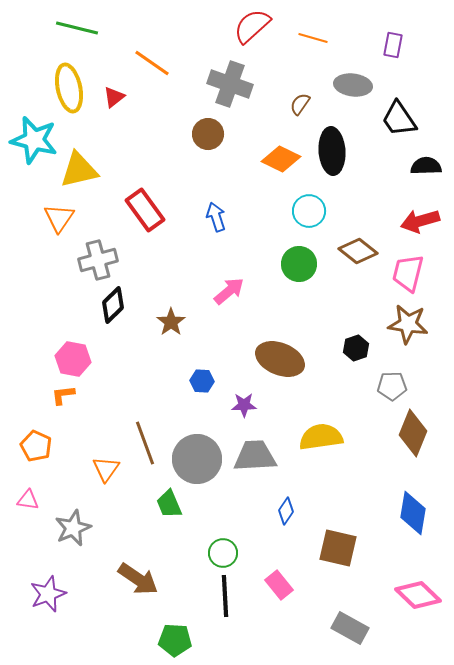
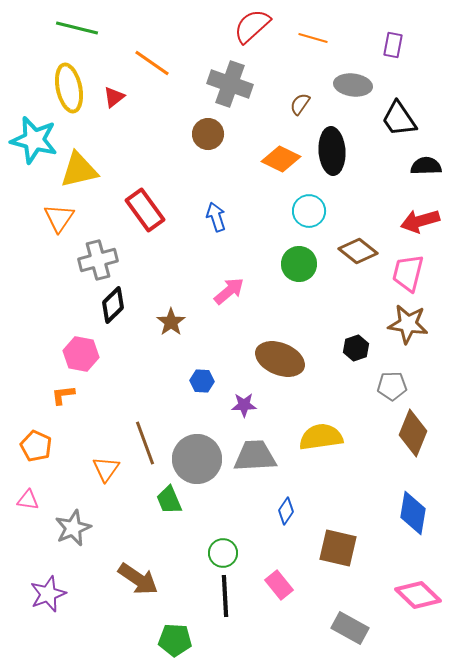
pink hexagon at (73, 359): moved 8 px right, 5 px up
green trapezoid at (169, 504): moved 4 px up
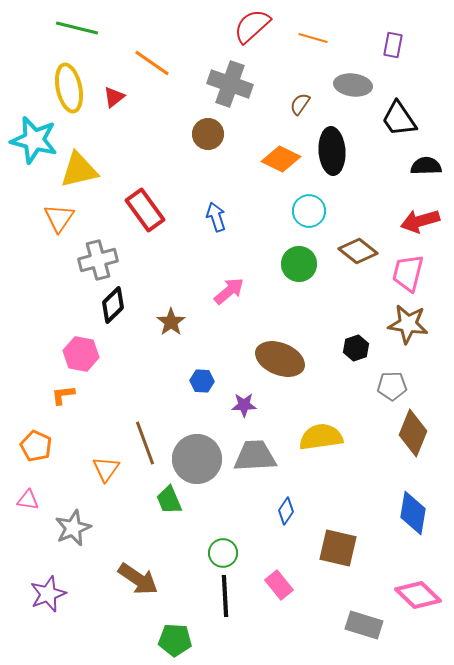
gray rectangle at (350, 628): moved 14 px right, 3 px up; rotated 12 degrees counterclockwise
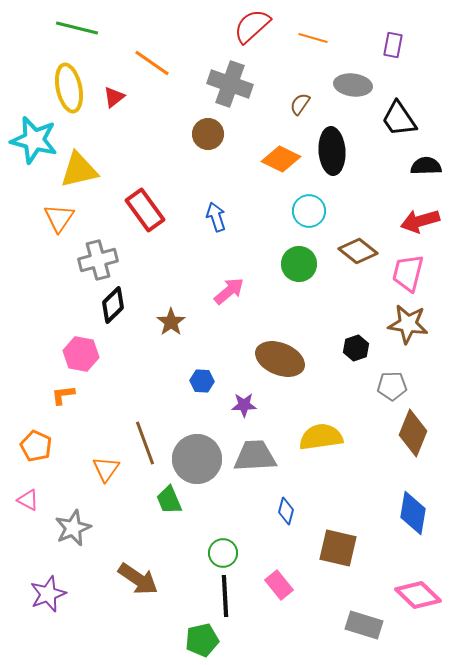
pink triangle at (28, 500): rotated 20 degrees clockwise
blue diamond at (286, 511): rotated 20 degrees counterclockwise
green pentagon at (175, 640): moved 27 px right; rotated 16 degrees counterclockwise
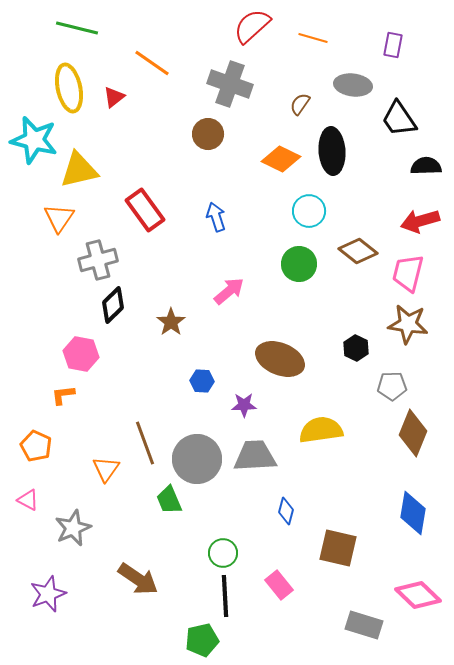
black hexagon at (356, 348): rotated 15 degrees counterclockwise
yellow semicircle at (321, 437): moved 7 px up
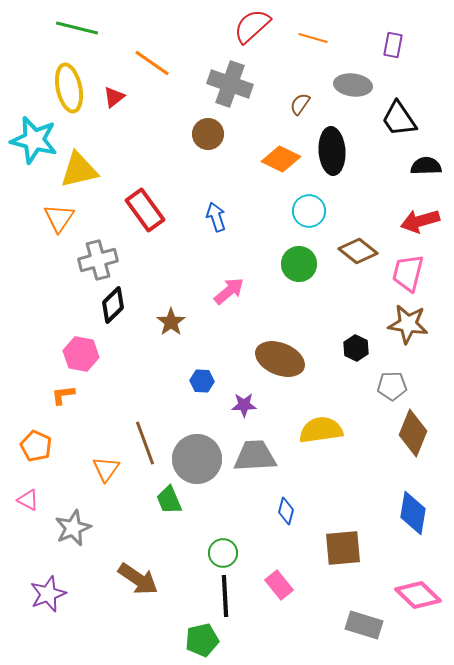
brown square at (338, 548): moved 5 px right; rotated 18 degrees counterclockwise
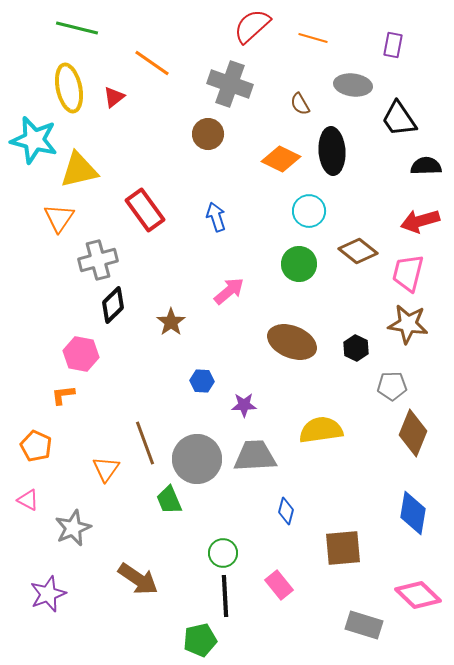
brown semicircle at (300, 104): rotated 65 degrees counterclockwise
brown ellipse at (280, 359): moved 12 px right, 17 px up
green pentagon at (202, 640): moved 2 px left
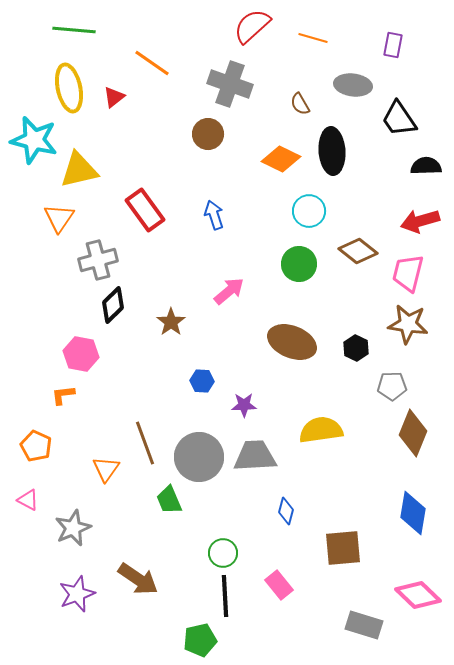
green line at (77, 28): moved 3 px left, 2 px down; rotated 9 degrees counterclockwise
blue arrow at (216, 217): moved 2 px left, 2 px up
gray circle at (197, 459): moved 2 px right, 2 px up
purple star at (48, 594): moved 29 px right
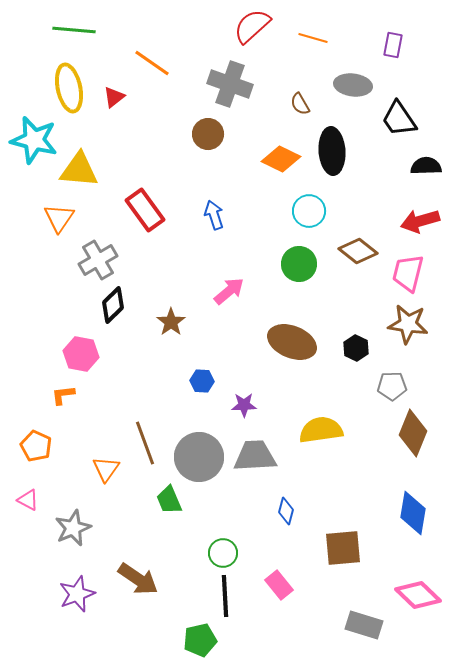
yellow triangle at (79, 170): rotated 18 degrees clockwise
gray cross at (98, 260): rotated 15 degrees counterclockwise
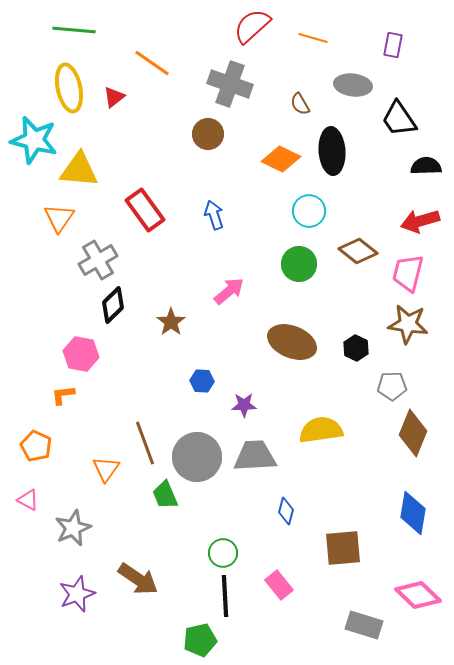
gray circle at (199, 457): moved 2 px left
green trapezoid at (169, 500): moved 4 px left, 5 px up
